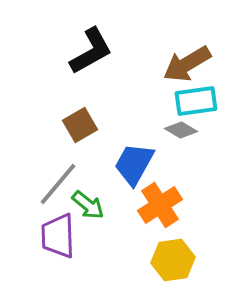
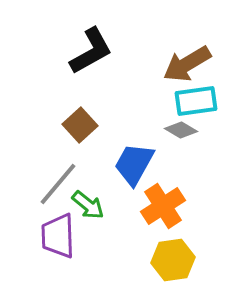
brown square: rotated 12 degrees counterclockwise
orange cross: moved 3 px right, 1 px down
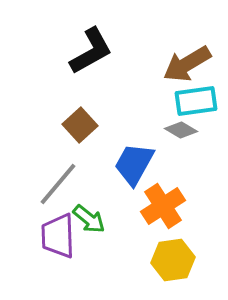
green arrow: moved 1 px right, 14 px down
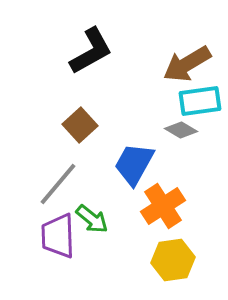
cyan rectangle: moved 4 px right
green arrow: moved 3 px right
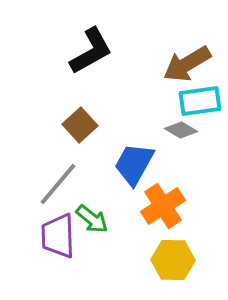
yellow hexagon: rotated 9 degrees clockwise
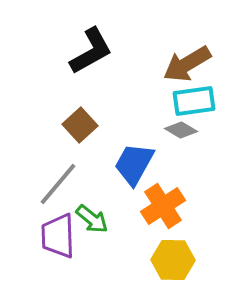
cyan rectangle: moved 6 px left
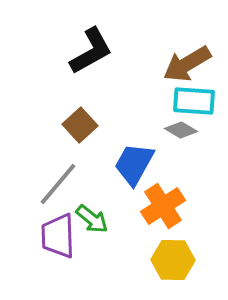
cyan rectangle: rotated 12 degrees clockwise
